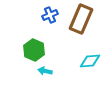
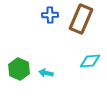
blue cross: rotated 21 degrees clockwise
green hexagon: moved 15 px left, 19 px down
cyan arrow: moved 1 px right, 2 px down
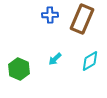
brown rectangle: moved 1 px right
cyan diamond: rotated 25 degrees counterclockwise
cyan arrow: moved 9 px right, 14 px up; rotated 56 degrees counterclockwise
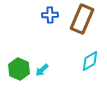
cyan arrow: moved 13 px left, 11 px down
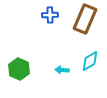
brown rectangle: moved 3 px right
cyan arrow: moved 20 px right; rotated 48 degrees clockwise
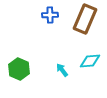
cyan diamond: rotated 25 degrees clockwise
cyan arrow: rotated 48 degrees clockwise
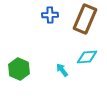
cyan diamond: moved 3 px left, 4 px up
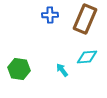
green hexagon: rotated 15 degrees counterclockwise
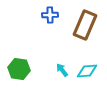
brown rectangle: moved 6 px down
cyan diamond: moved 14 px down
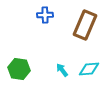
blue cross: moved 5 px left
cyan diamond: moved 2 px right, 2 px up
